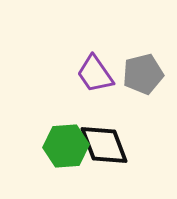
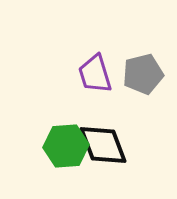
purple trapezoid: rotated 18 degrees clockwise
black diamond: moved 1 px left
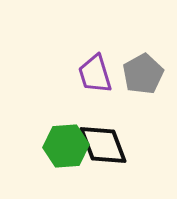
gray pentagon: rotated 15 degrees counterclockwise
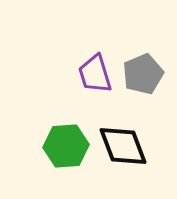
gray pentagon: rotated 6 degrees clockwise
black diamond: moved 20 px right, 1 px down
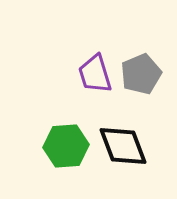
gray pentagon: moved 2 px left
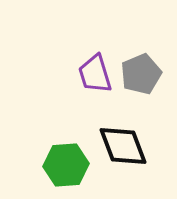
green hexagon: moved 19 px down
